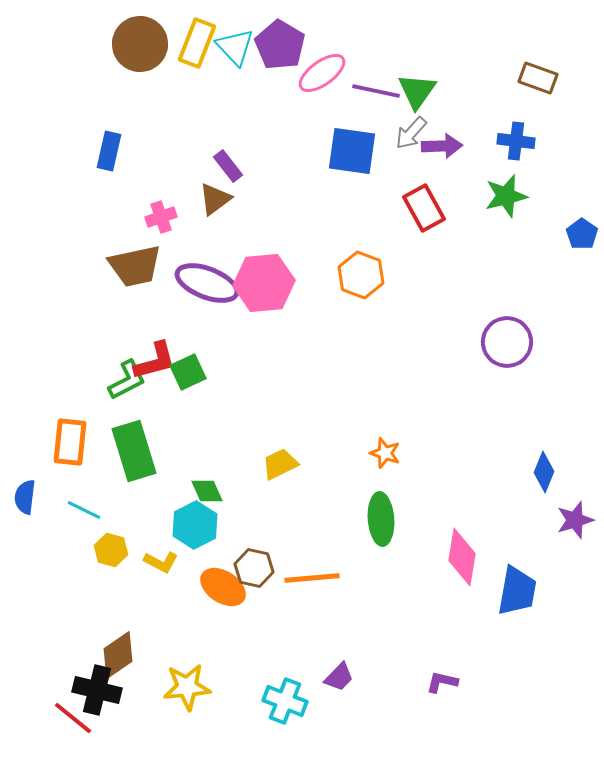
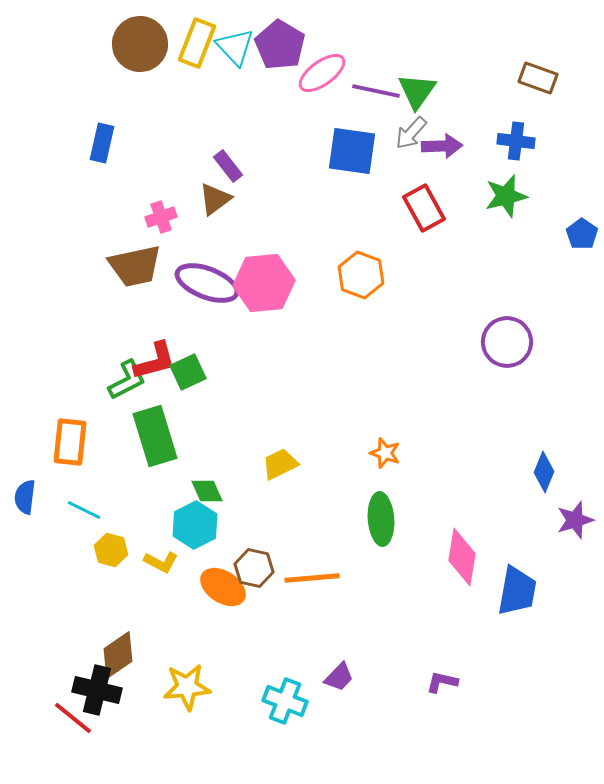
blue rectangle at (109, 151): moved 7 px left, 8 px up
green rectangle at (134, 451): moved 21 px right, 15 px up
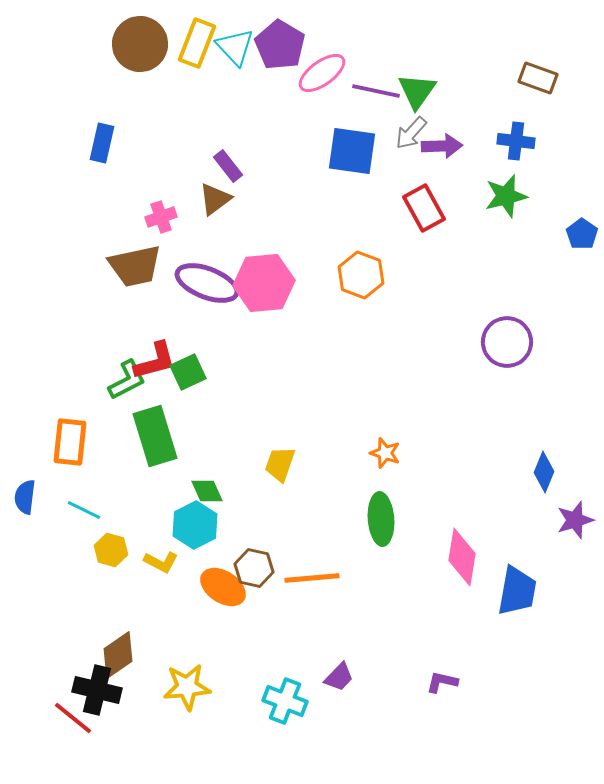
yellow trapezoid at (280, 464): rotated 45 degrees counterclockwise
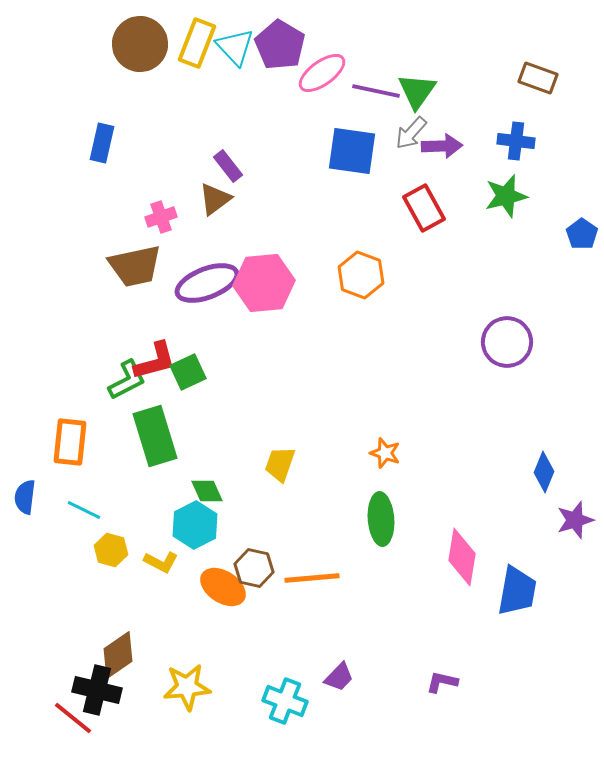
purple ellipse at (207, 283): rotated 42 degrees counterclockwise
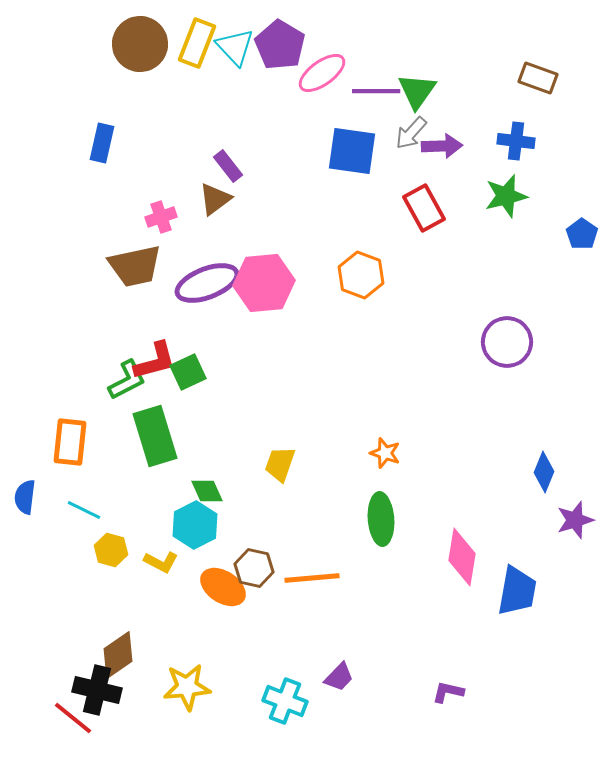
purple line at (376, 91): rotated 12 degrees counterclockwise
purple L-shape at (442, 682): moved 6 px right, 10 px down
